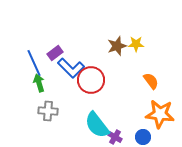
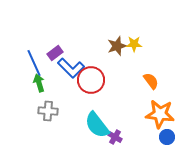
yellow star: moved 2 px left
blue circle: moved 24 px right
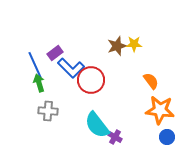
blue line: moved 1 px right, 2 px down
orange star: moved 4 px up
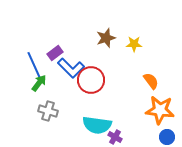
brown star: moved 11 px left, 8 px up
blue line: moved 1 px left
green arrow: rotated 54 degrees clockwise
gray cross: rotated 12 degrees clockwise
cyan semicircle: rotated 44 degrees counterclockwise
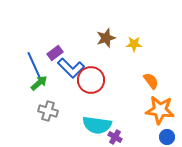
green arrow: rotated 12 degrees clockwise
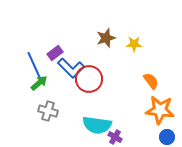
red circle: moved 2 px left, 1 px up
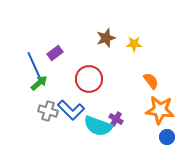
blue L-shape: moved 42 px down
cyan semicircle: moved 1 px right, 1 px down; rotated 12 degrees clockwise
purple cross: moved 1 px right, 18 px up
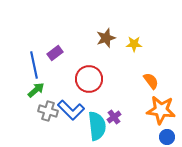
blue line: rotated 12 degrees clockwise
green arrow: moved 3 px left, 7 px down
orange star: moved 1 px right
purple cross: moved 2 px left, 2 px up; rotated 24 degrees clockwise
cyan semicircle: moved 1 px left; rotated 116 degrees counterclockwise
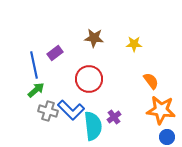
brown star: moved 12 px left; rotated 24 degrees clockwise
cyan semicircle: moved 4 px left
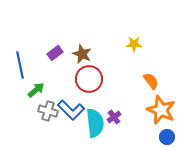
brown star: moved 12 px left, 16 px down; rotated 18 degrees clockwise
blue line: moved 14 px left
orange star: rotated 16 degrees clockwise
cyan semicircle: moved 2 px right, 3 px up
